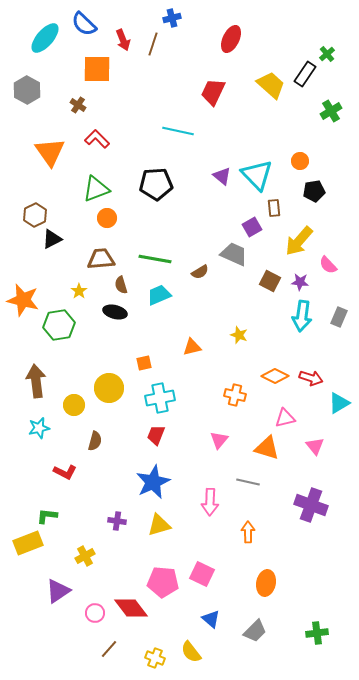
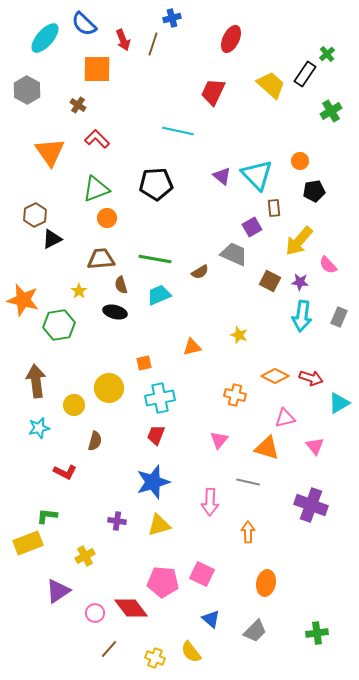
blue star at (153, 482): rotated 8 degrees clockwise
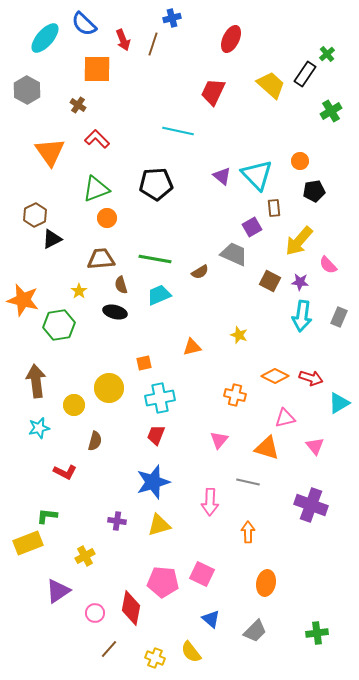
red diamond at (131, 608): rotated 48 degrees clockwise
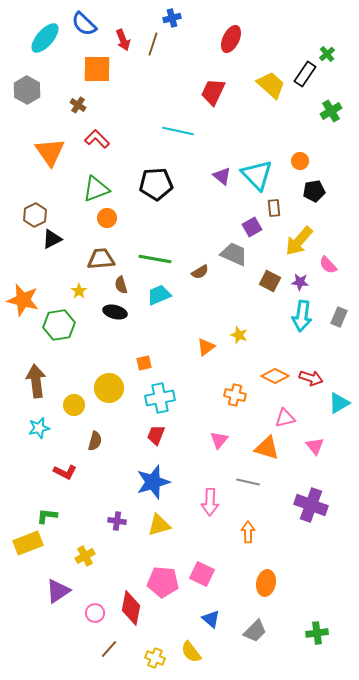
orange triangle at (192, 347): moved 14 px right; rotated 24 degrees counterclockwise
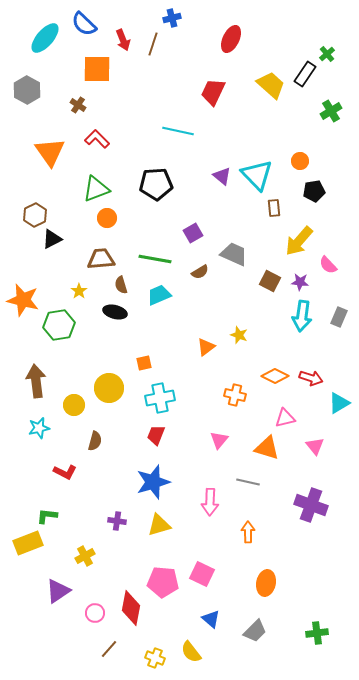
purple square at (252, 227): moved 59 px left, 6 px down
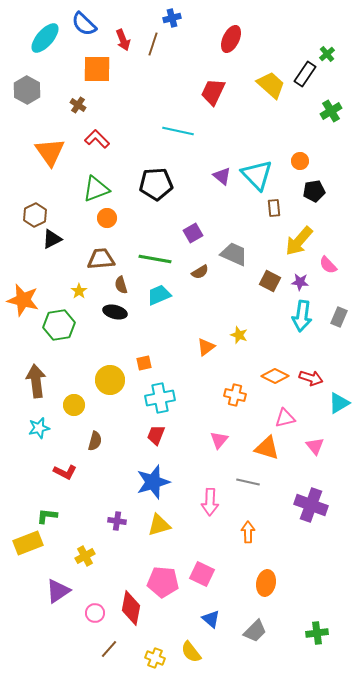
yellow circle at (109, 388): moved 1 px right, 8 px up
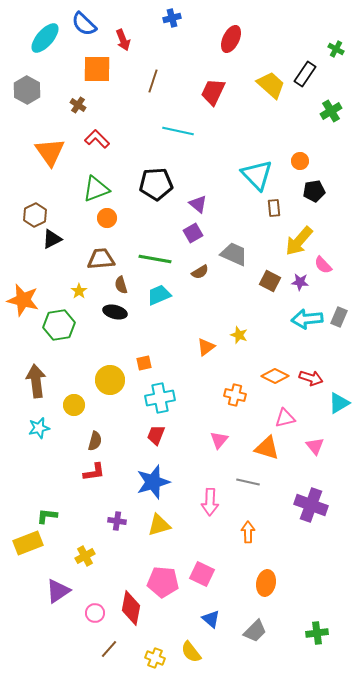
brown line at (153, 44): moved 37 px down
green cross at (327, 54): moved 9 px right, 5 px up; rotated 21 degrees counterclockwise
purple triangle at (222, 176): moved 24 px left, 28 px down
pink semicircle at (328, 265): moved 5 px left
cyan arrow at (302, 316): moved 5 px right, 3 px down; rotated 76 degrees clockwise
red L-shape at (65, 472): moved 29 px right; rotated 35 degrees counterclockwise
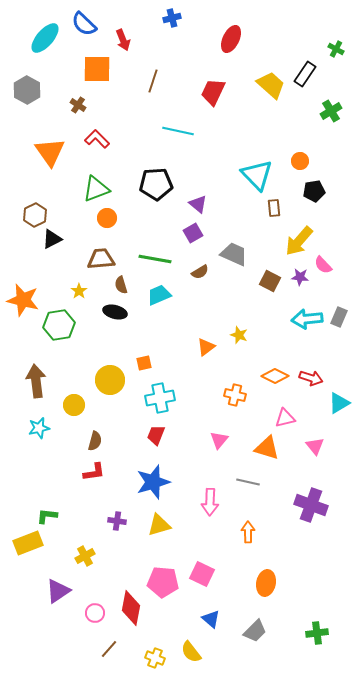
purple star at (300, 282): moved 5 px up
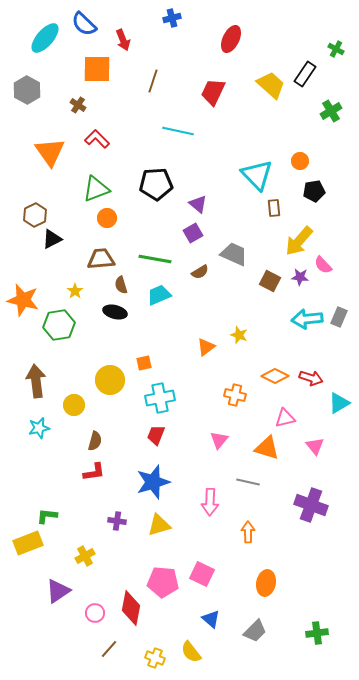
yellow star at (79, 291): moved 4 px left
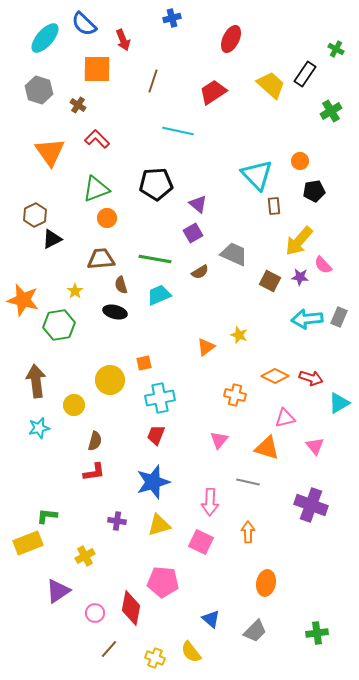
gray hexagon at (27, 90): moved 12 px right; rotated 12 degrees counterclockwise
red trapezoid at (213, 92): rotated 32 degrees clockwise
brown rectangle at (274, 208): moved 2 px up
pink square at (202, 574): moved 1 px left, 32 px up
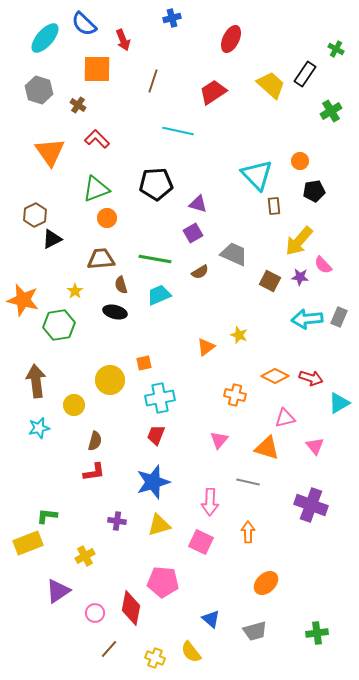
purple triangle at (198, 204): rotated 24 degrees counterclockwise
orange ellipse at (266, 583): rotated 35 degrees clockwise
gray trapezoid at (255, 631): rotated 30 degrees clockwise
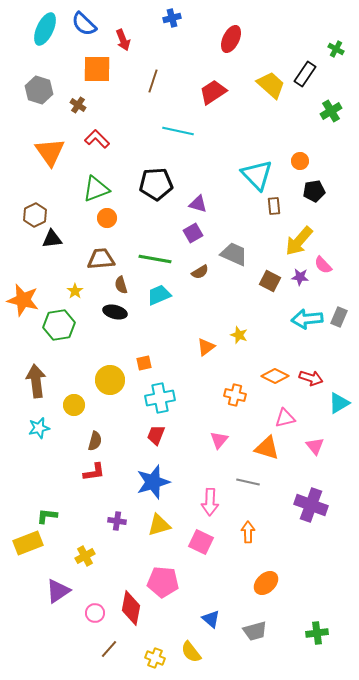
cyan ellipse at (45, 38): moved 9 px up; rotated 16 degrees counterclockwise
black triangle at (52, 239): rotated 20 degrees clockwise
